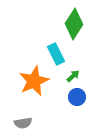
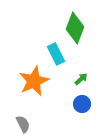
green diamond: moved 1 px right, 4 px down; rotated 12 degrees counterclockwise
green arrow: moved 8 px right, 3 px down
blue circle: moved 5 px right, 7 px down
gray semicircle: moved 1 px down; rotated 108 degrees counterclockwise
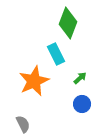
green diamond: moved 7 px left, 5 px up
green arrow: moved 1 px left, 1 px up
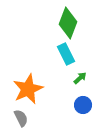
cyan rectangle: moved 10 px right
orange star: moved 6 px left, 8 px down
blue circle: moved 1 px right, 1 px down
gray semicircle: moved 2 px left, 6 px up
